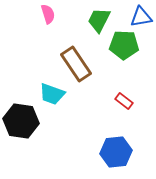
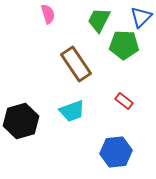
blue triangle: rotated 35 degrees counterclockwise
cyan trapezoid: moved 20 px right, 17 px down; rotated 40 degrees counterclockwise
black hexagon: rotated 24 degrees counterclockwise
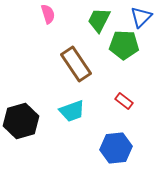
blue hexagon: moved 4 px up
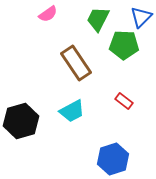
pink semicircle: rotated 72 degrees clockwise
green trapezoid: moved 1 px left, 1 px up
brown rectangle: moved 1 px up
cyan trapezoid: rotated 8 degrees counterclockwise
blue hexagon: moved 3 px left, 11 px down; rotated 12 degrees counterclockwise
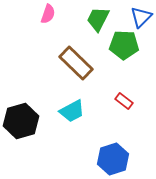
pink semicircle: rotated 36 degrees counterclockwise
brown rectangle: rotated 12 degrees counterclockwise
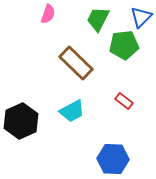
green pentagon: rotated 8 degrees counterclockwise
black hexagon: rotated 8 degrees counterclockwise
blue hexagon: rotated 20 degrees clockwise
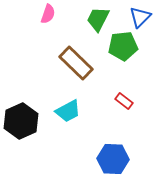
blue triangle: moved 1 px left
green pentagon: moved 1 px left, 1 px down
cyan trapezoid: moved 4 px left
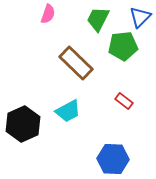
black hexagon: moved 2 px right, 3 px down
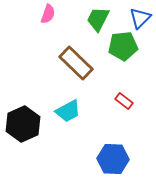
blue triangle: moved 1 px down
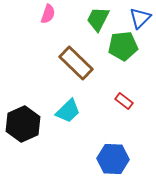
cyan trapezoid: rotated 16 degrees counterclockwise
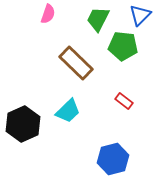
blue triangle: moved 3 px up
green pentagon: rotated 12 degrees clockwise
blue hexagon: rotated 16 degrees counterclockwise
